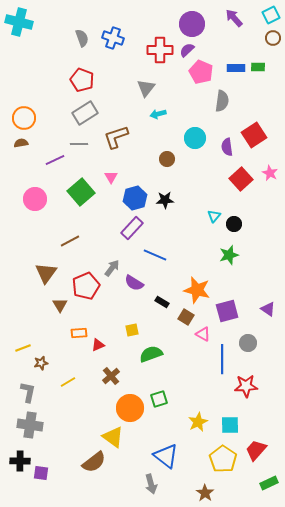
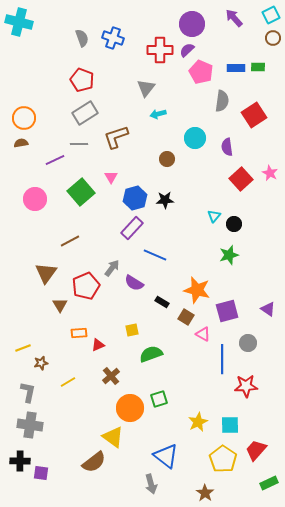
red square at (254, 135): moved 20 px up
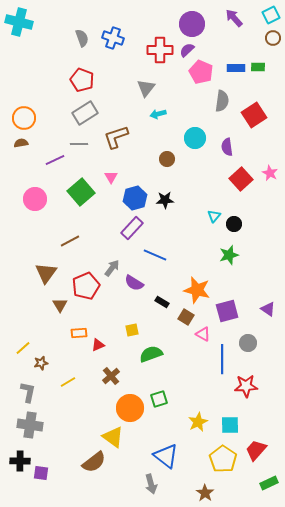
yellow line at (23, 348): rotated 21 degrees counterclockwise
